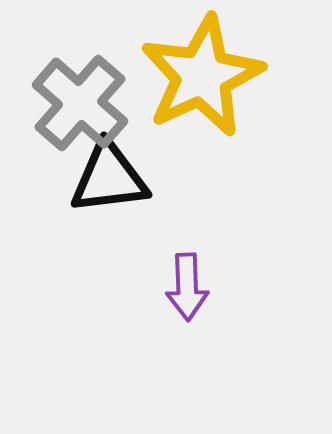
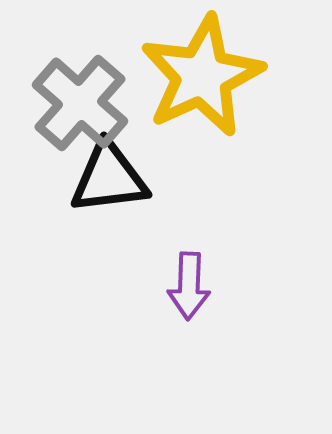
purple arrow: moved 2 px right, 1 px up; rotated 4 degrees clockwise
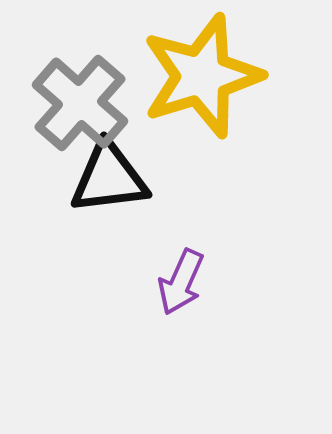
yellow star: rotated 8 degrees clockwise
purple arrow: moved 8 px left, 4 px up; rotated 22 degrees clockwise
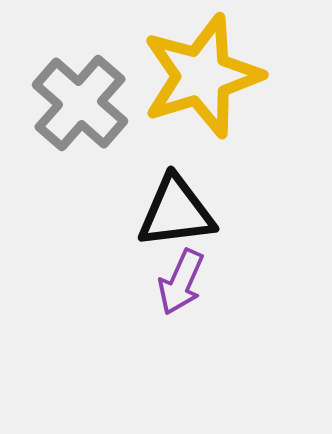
black triangle: moved 67 px right, 34 px down
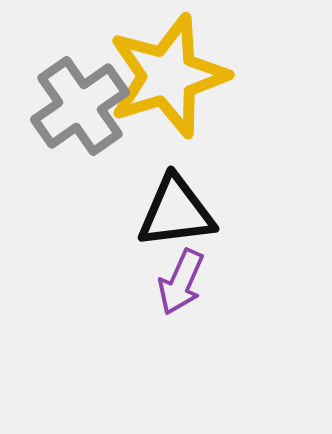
yellow star: moved 34 px left
gray cross: moved 3 px down; rotated 14 degrees clockwise
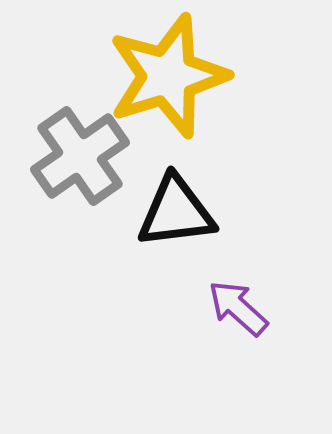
gray cross: moved 50 px down
purple arrow: moved 57 px right, 26 px down; rotated 108 degrees clockwise
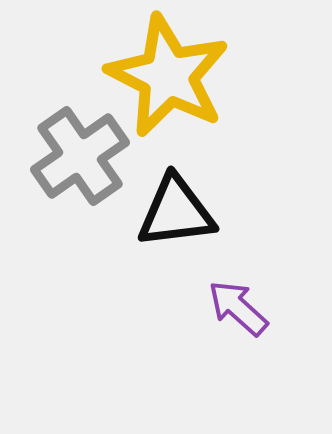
yellow star: rotated 28 degrees counterclockwise
